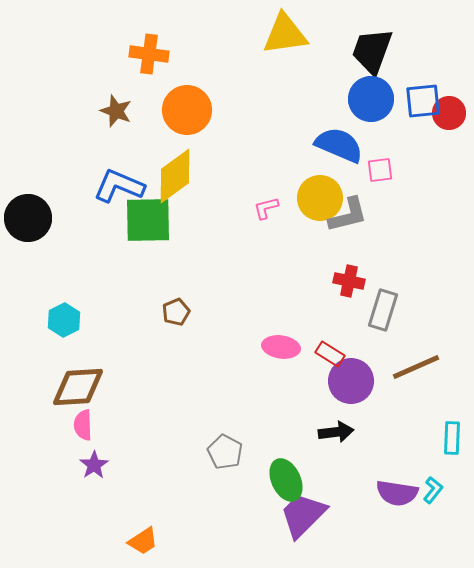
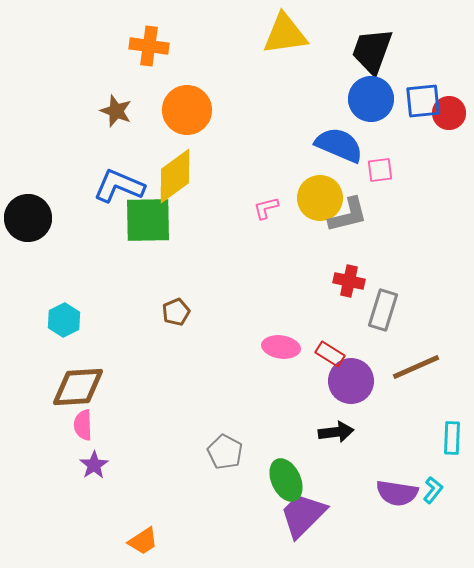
orange cross: moved 8 px up
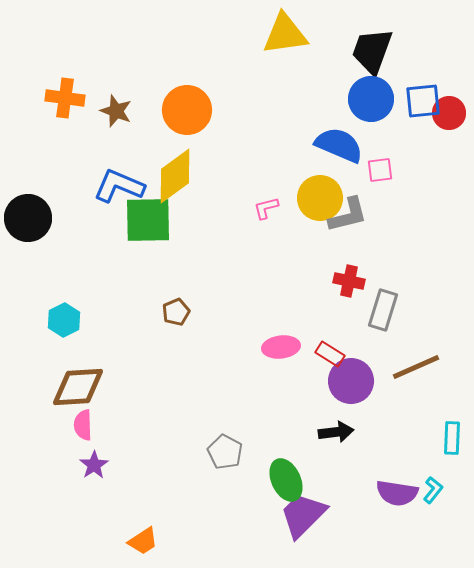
orange cross: moved 84 px left, 52 px down
pink ellipse: rotated 15 degrees counterclockwise
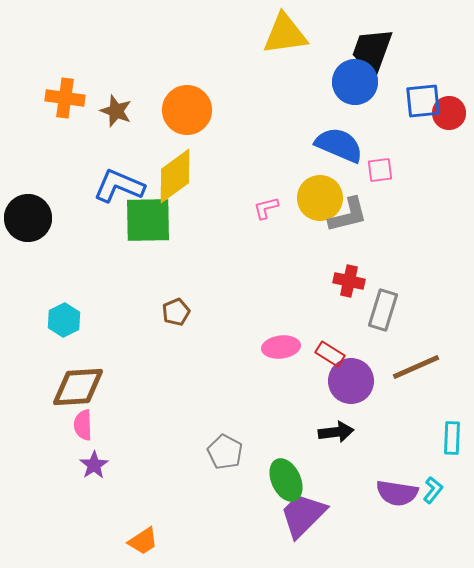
blue circle: moved 16 px left, 17 px up
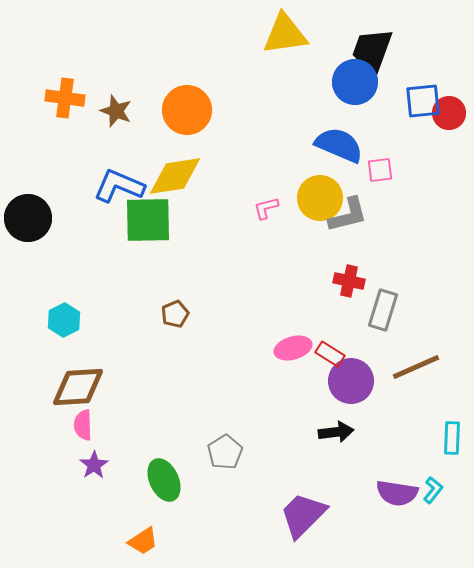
yellow diamond: rotated 28 degrees clockwise
brown pentagon: moved 1 px left, 2 px down
pink ellipse: moved 12 px right, 1 px down; rotated 9 degrees counterclockwise
gray pentagon: rotated 12 degrees clockwise
green ellipse: moved 122 px left
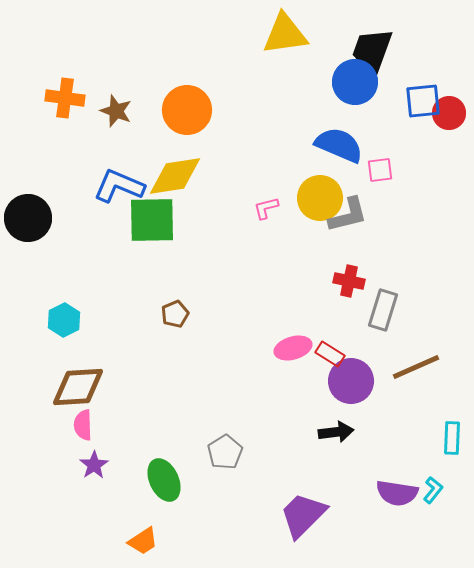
green square: moved 4 px right
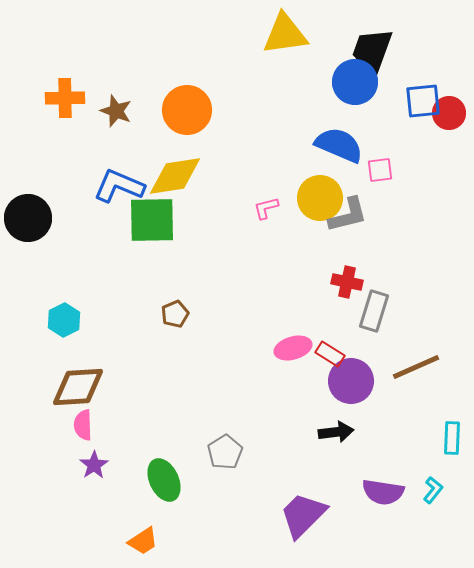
orange cross: rotated 9 degrees counterclockwise
red cross: moved 2 px left, 1 px down
gray rectangle: moved 9 px left, 1 px down
purple semicircle: moved 14 px left, 1 px up
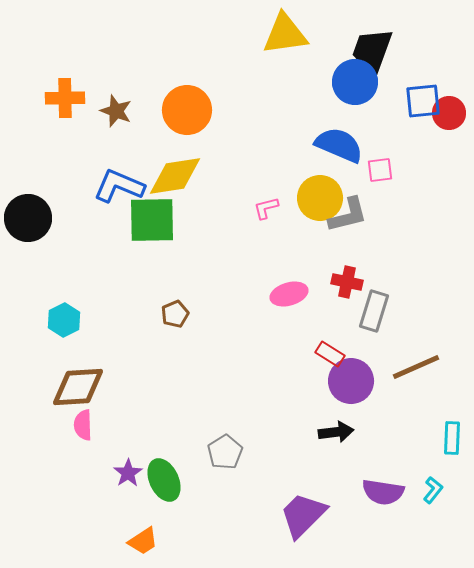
pink ellipse: moved 4 px left, 54 px up
purple star: moved 34 px right, 8 px down
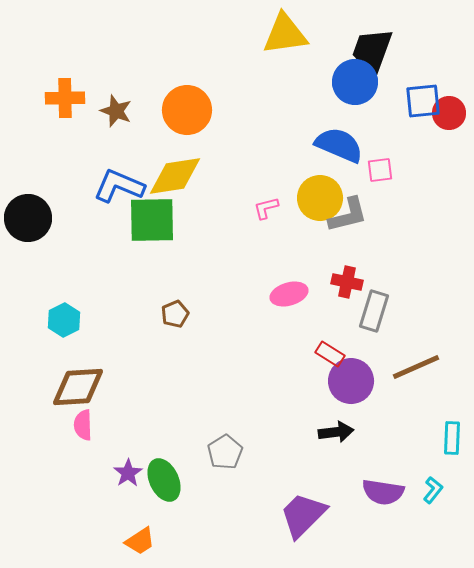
orange trapezoid: moved 3 px left
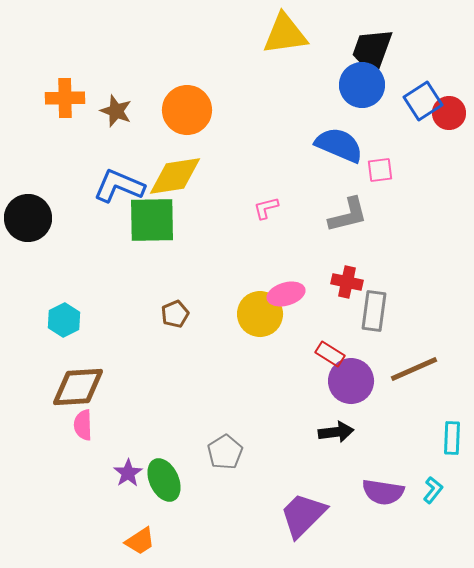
blue circle: moved 7 px right, 3 px down
blue square: rotated 27 degrees counterclockwise
yellow circle: moved 60 px left, 116 px down
pink ellipse: moved 3 px left
gray rectangle: rotated 9 degrees counterclockwise
brown line: moved 2 px left, 2 px down
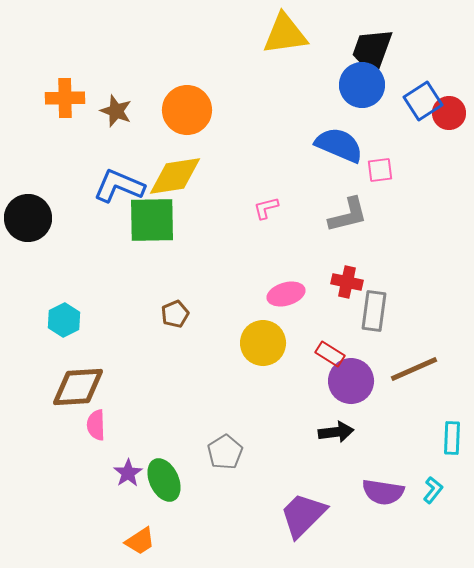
yellow circle: moved 3 px right, 29 px down
pink semicircle: moved 13 px right
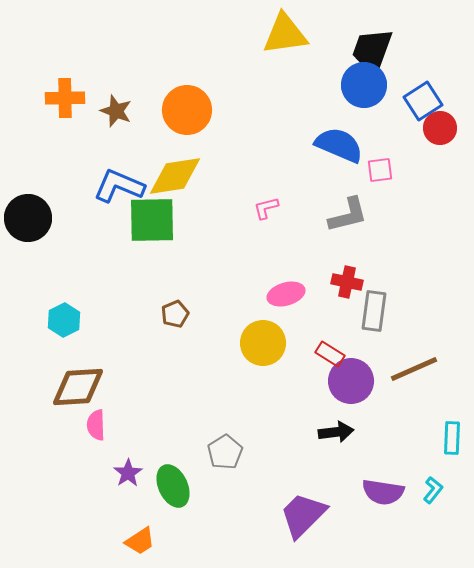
blue circle: moved 2 px right
red circle: moved 9 px left, 15 px down
green ellipse: moved 9 px right, 6 px down
